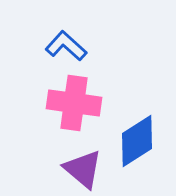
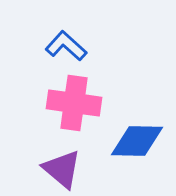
blue diamond: rotated 34 degrees clockwise
purple triangle: moved 21 px left
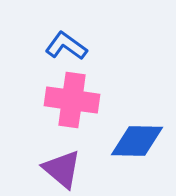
blue L-shape: rotated 6 degrees counterclockwise
pink cross: moved 2 px left, 3 px up
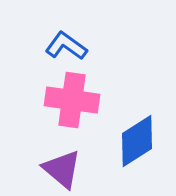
blue diamond: rotated 34 degrees counterclockwise
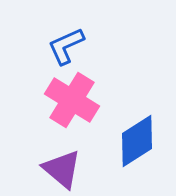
blue L-shape: rotated 60 degrees counterclockwise
pink cross: rotated 24 degrees clockwise
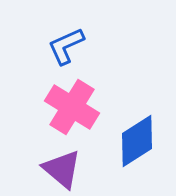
pink cross: moved 7 px down
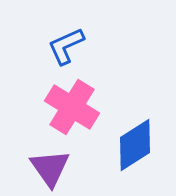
blue diamond: moved 2 px left, 4 px down
purple triangle: moved 12 px left, 1 px up; rotated 15 degrees clockwise
